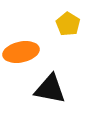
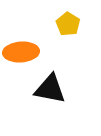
orange ellipse: rotated 8 degrees clockwise
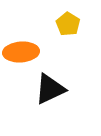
black triangle: rotated 36 degrees counterclockwise
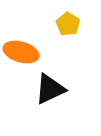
orange ellipse: rotated 20 degrees clockwise
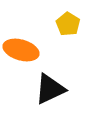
orange ellipse: moved 2 px up
